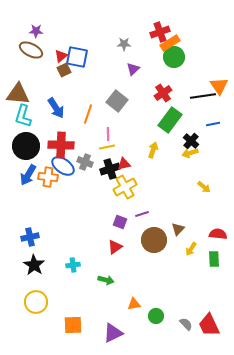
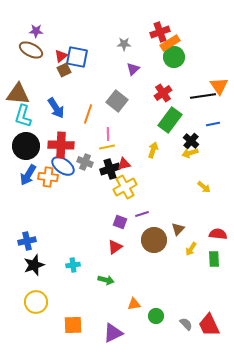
blue cross at (30, 237): moved 3 px left, 4 px down
black star at (34, 265): rotated 20 degrees clockwise
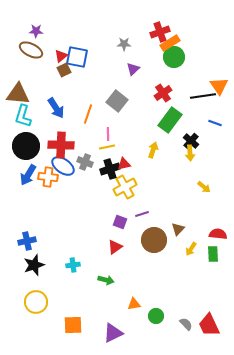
blue line at (213, 124): moved 2 px right, 1 px up; rotated 32 degrees clockwise
yellow arrow at (190, 153): rotated 77 degrees counterclockwise
green rectangle at (214, 259): moved 1 px left, 5 px up
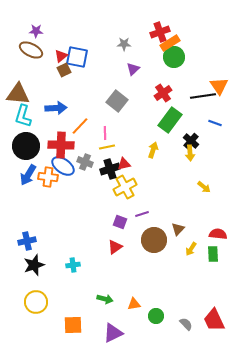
blue arrow at (56, 108): rotated 60 degrees counterclockwise
orange line at (88, 114): moved 8 px left, 12 px down; rotated 24 degrees clockwise
pink line at (108, 134): moved 3 px left, 1 px up
green arrow at (106, 280): moved 1 px left, 19 px down
red trapezoid at (209, 325): moved 5 px right, 5 px up
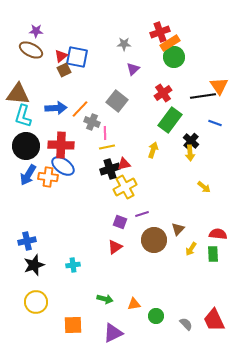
orange line at (80, 126): moved 17 px up
gray cross at (85, 162): moved 7 px right, 40 px up
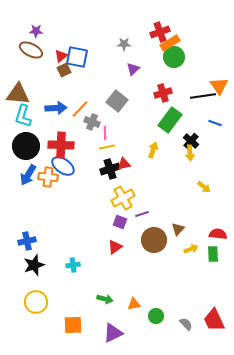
red cross at (163, 93): rotated 18 degrees clockwise
yellow cross at (125, 187): moved 2 px left, 11 px down
yellow arrow at (191, 249): rotated 144 degrees counterclockwise
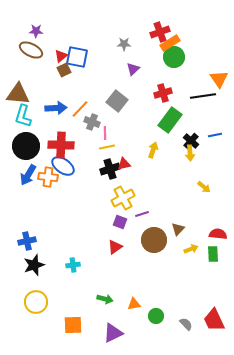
orange triangle at (219, 86): moved 7 px up
blue line at (215, 123): moved 12 px down; rotated 32 degrees counterclockwise
